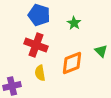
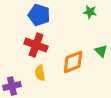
green star: moved 16 px right, 11 px up; rotated 24 degrees counterclockwise
orange diamond: moved 1 px right, 1 px up
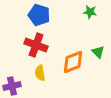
green triangle: moved 3 px left, 1 px down
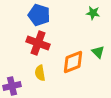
green star: moved 3 px right, 1 px down
red cross: moved 2 px right, 2 px up
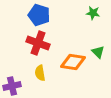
orange diamond: rotated 30 degrees clockwise
